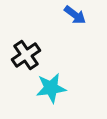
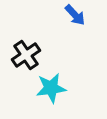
blue arrow: rotated 10 degrees clockwise
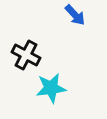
black cross: rotated 28 degrees counterclockwise
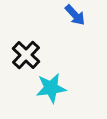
black cross: rotated 16 degrees clockwise
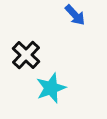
cyan star: rotated 12 degrees counterclockwise
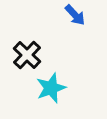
black cross: moved 1 px right
